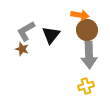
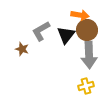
gray L-shape: moved 15 px right
black triangle: moved 15 px right
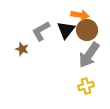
black triangle: moved 5 px up
gray arrow: rotated 36 degrees clockwise
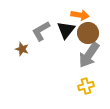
brown circle: moved 1 px right, 3 px down
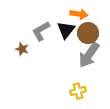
orange arrow: moved 1 px left, 1 px up
yellow cross: moved 8 px left, 5 px down
